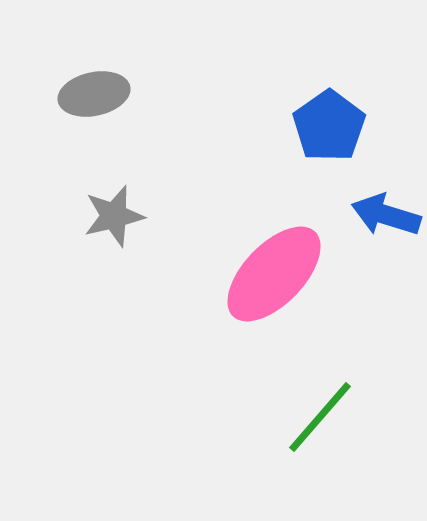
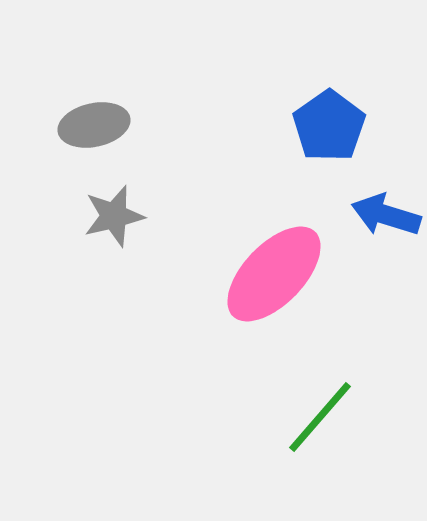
gray ellipse: moved 31 px down
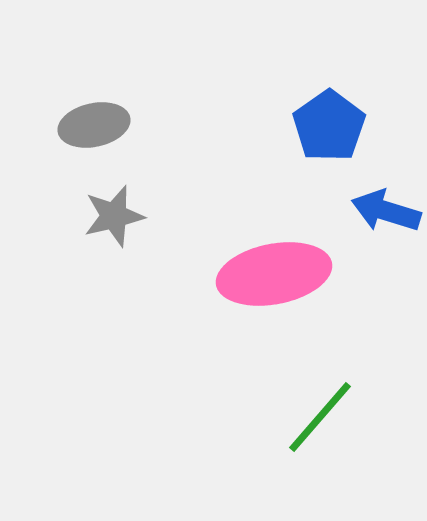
blue arrow: moved 4 px up
pink ellipse: rotated 35 degrees clockwise
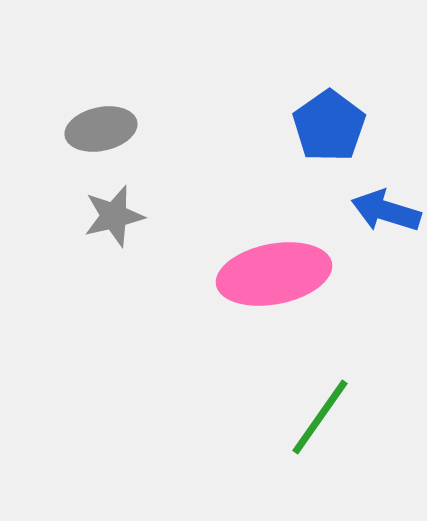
gray ellipse: moved 7 px right, 4 px down
green line: rotated 6 degrees counterclockwise
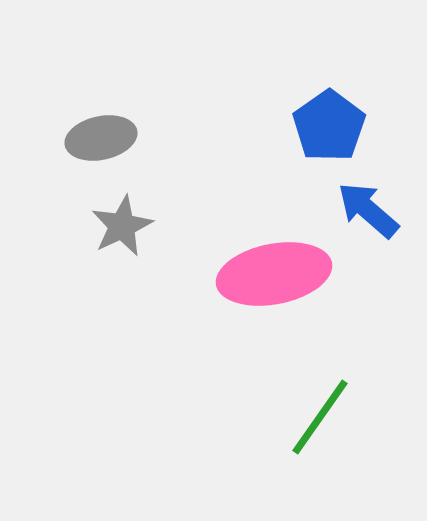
gray ellipse: moved 9 px down
blue arrow: moved 18 px left, 1 px up; rotated 24 degrees clockwise
gray star: moved 8 px right, 10 px down; rotated 12 degrees counterclockwise
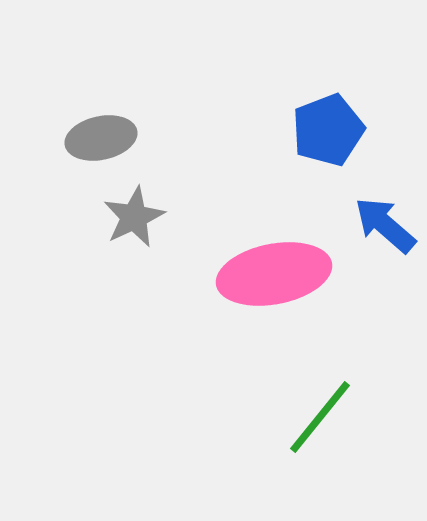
blue pentagon: moved 1 px left, 4 px down; rotated 14 degrees clockwise
blue arrow: moved 17 px right, 15 px down
gray star: moved 12 px right, 9 px up
green line: rotated 4 degrees clockwise
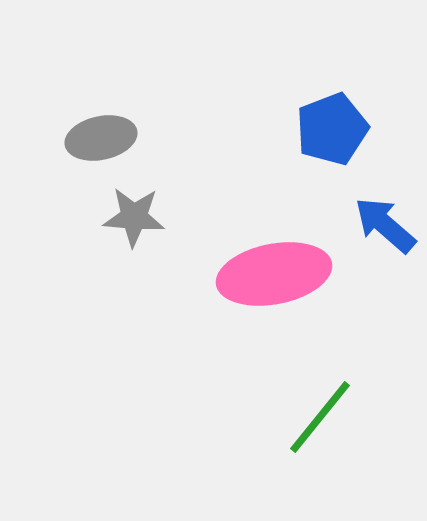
blue pentagon: moved 4 px right, 1 px up
gray star: rotated 30 degrees clockwise
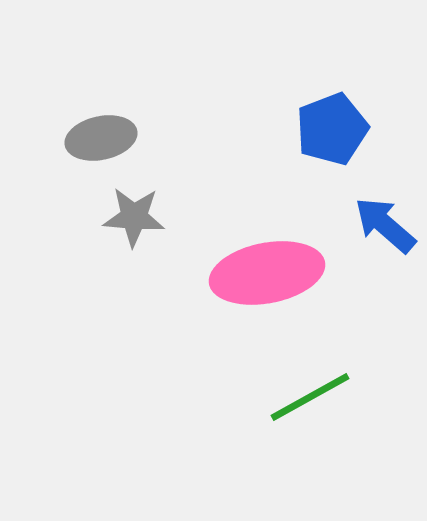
pink ellipse: moved 7 px left, 1 px up
green line: moved 10 px left, 20 px up; rotated 22 degrees clockwise
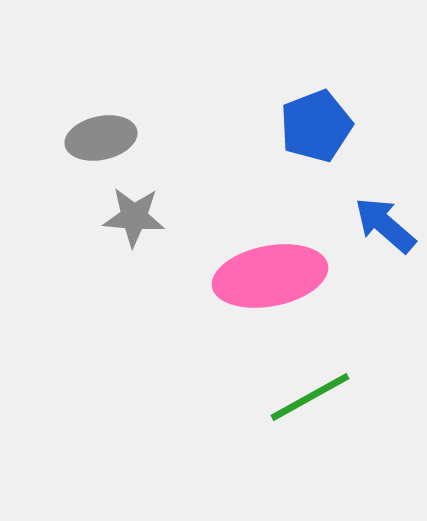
blue pentagon: moved 16 px left, 3 px up
pink ellipse: moved 3 px right, 3 px down
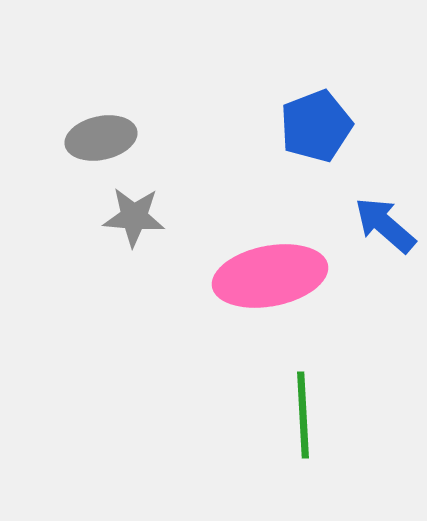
green line: moved 7 px left, 18 px down; rotated 64 degrees counterclockwise
